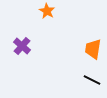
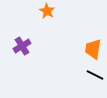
purple cross: rotated 18 degrees clockwise
black line: moved 3 px right, 5 px up
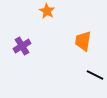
orange trapezoid: moved 10 px left, 8 px up
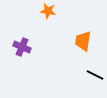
orange star: moved 1 px right; rotated 21 degrees counterclockwise
purple cross: moved 1 px down; rotated 36 degrees counterclockwise
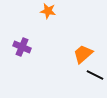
orange trapezoid: moved 13 px down; rotated 40 degrees clockwise
